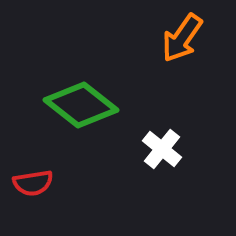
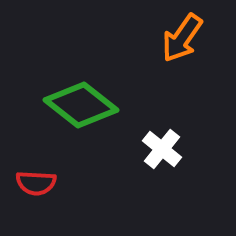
red semicircle: moved 3 px right; rotated 12 degrees clockwise
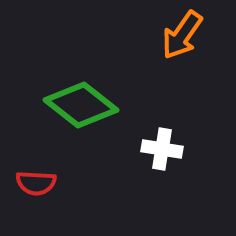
orange arrow: moved 3 px up
white cross: rotated 30 degrees counterclockwise
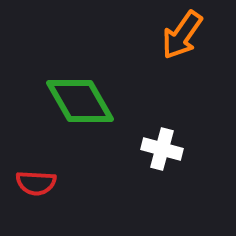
green diamond: moved 1 px left, 4 px up; rotated 22 degrees clockwise
white cross: rotated 6 degrees clockwise
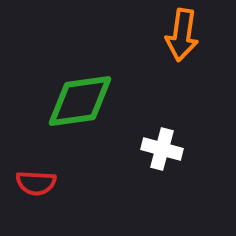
orange arrow: rotated 27 degrees counterclockwise
green diamond: rotated 68 degrees counterclockwise
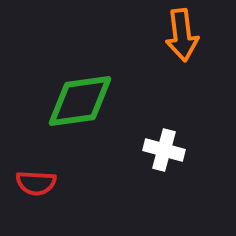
orange arrow: rotated 15 degrees counterclockwise
white cross: moved 2 px right, 1 px down
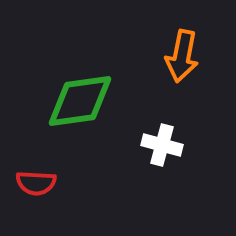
orange arrow: moved 21 px down; rotated 18 degrees clockwise
white cross: moved 2 px left, 5 px up
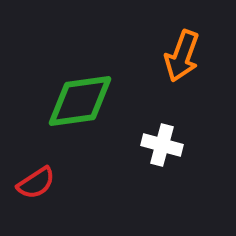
orange arrow: rotated 9 degrees clockwise
red semicircle: rotated 36 degrees counterclockwise
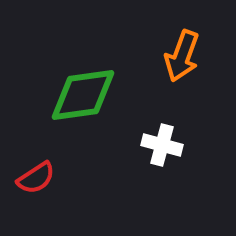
green diamond: moved 3 px right, 6 px up
red semicircle: moved 5 px up
